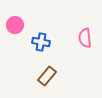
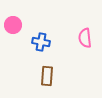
pink circle: moved 2 px left
brown rectangle: rotated 36 degrees counterclockwise
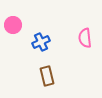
blue cross: rotated 36 degrees counterclockwise
brown rectangle: rotated 18 degrees counterclockwise
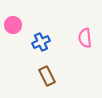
brown rectangle: rotated 12 degrees counterclockwise
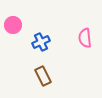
brown rectangle: moved 4 px left
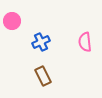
pink circle: moved 1 px left, 4 px up
pink semicircle: moved 4 px down
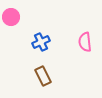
pink circle: moved 1 px left, 4 px up
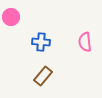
blue cross: rotated 30 degrees clockwise
brown rectangle: rotated 66 degrees clockwise
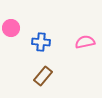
pink circle: moved 11 px down
pink semicircle: rotated 84 degrees clockwise
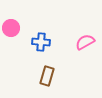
pink semicircle: rotated 18 degrees counterclockwise
brown rectangle: moved 4 px right; rotated 24 degrees counterclockwise
